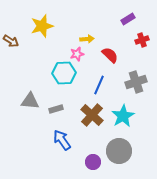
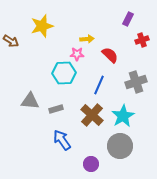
purple rectangle: rotated 32 degrees counterclockwise
pink star: rotated 16 degrees clockwise
gray circle: moved 1 px right, 5 px up
purple circle: moved 2 px left, 2 px down
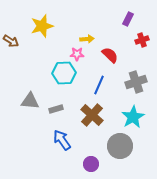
cyan star: moved 10 px right, 1 px down
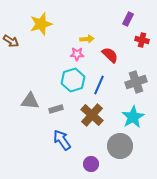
yellow star: moved 1 px left, 2 px up
red cross: rotated 32 degrees clockwise
cyan hexagon: moved 9 px right, 7 px down; rotated 15 degrees counterclockwise
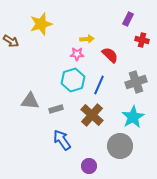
purple circle: moved 2 px left, 2 px down
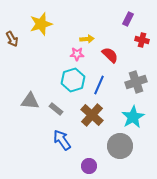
brown arrow: moved 1 px right, 2 px up; rotated 28 degrees clockwise
gray rectangle: rotated 56 degrees clockwise
